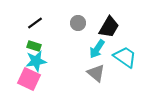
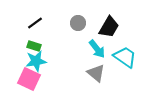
cyan arrow: rotated 72 degrees counterclockwise
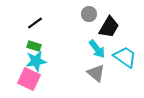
gray circle: moved 11 px right, 9 px up
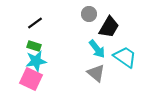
pink square: moved 2 px right
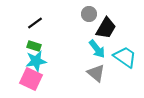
black trapezoid: moved 3 px left, 1 px down
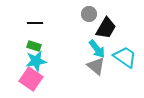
black line: rotated 35 degrees clockwise
gray triangle: moved 7 px up
pink square: rotated 10 degrees clockwise
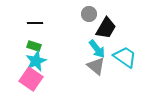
cyan star: rotated 15 degrees counterclockwise
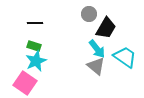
pink square: moved 6 px left, 4 px down
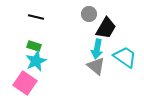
black line: moved 1 px right, 6 px up; rotated 14 degrees clockwise
cyan arrow: rotated 48 degrees clockwise
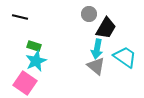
black line: moved 16 px left
